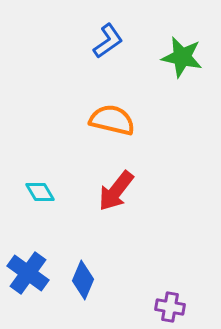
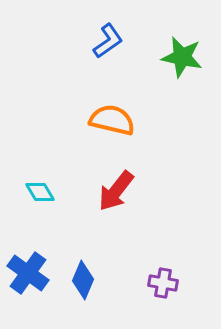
purple cross: moved 7 px left, 24 px up
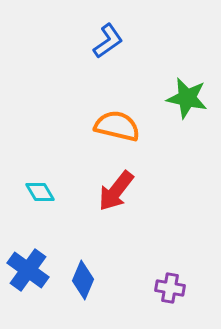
green star: moved 5 px right, 41 px down
orange semicircle: moved 5 px right, 6 px down
blue cross: moved 3 px up
purple cross: moved 7 px right, 5 px down
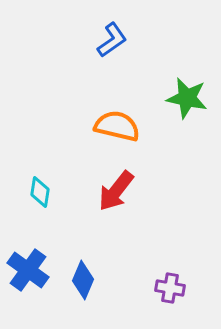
blue L-shape: moved 4 px right, 1 px up
cyan diamond: rotated 40 degrees clockwise
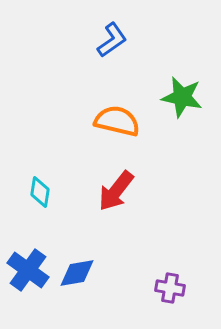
green star: moved 5 px left, 1 px up
orange semicircle: moved 5 px up
blue diamond: moved 6 px left, 7 px up; rotated 57 degrees clockwise
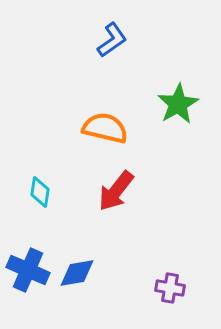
green star: moved 4 px left, 7 px down; rotated 30 degrees clockwise
orange semicircle: moved 12 px left, 7 px down
blue cross: rotated 12 degrees counterclockwise
